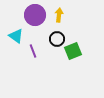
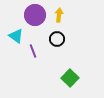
green square: moved 3 px left, 27 px down; rotated 24 degrees counterclockwise
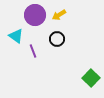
yellow arrow: rotated 128 degrees counterclockwise
green square: moved 21 px right
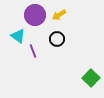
cyan triangle: moved 2 px right
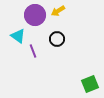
yellow arrow: moved 1 px left, 4 px up
green square: moved 1 px left, 6 px down; rotated 24 degrees clockwise
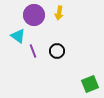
yellow arrow: moved 1 px right, 2 px down; rotated 48 degrees counterclockwise
purple circle: moved 1 px left
black circle: moved 12 px down
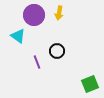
purple line: moved 4 px right, 11 px down
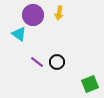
purple circle: moved 1 px left
cyan triangle: moved 1 px right, 2 px up
black circle: moved 11 px down
purple line: rotated 32 degrees counterclockwise
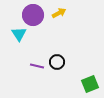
yellow arrow: rotated 128 degrees counterclockwise
cyan triangle: rotated 21 degrees clockwise
purple line: moved 4 px down; rotated 24 degrees counterclockwise
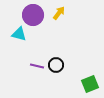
yellow arrow: rotated 24 degrees counterclockwise
cyan triangle: rotated 42 degrees counterclockwise
black circle: moved 1 px left, 3 px down
